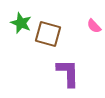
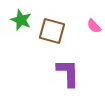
green star: moved 3 px up
brown square: moved 4 px right, 3 px up
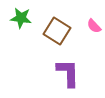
green star: moved 2 px up; rotated 15 degrees counterclockwise
brown square: moved 5 px right; rotated 16 degrees clockwise
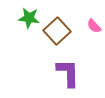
green star: moved 8 px right
brown square: rotated 16 degrees clockwise
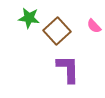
purple L-shape: moved 4 px up
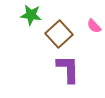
green star: moved 2 px right, 3 px up
brown square: moved 2 px right, 3 px down
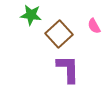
pink semicircle: rotated 14 degrees clockwise
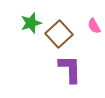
green star: moved 8 px down; rotated 25 degrees counterclockwise
purple L-shape: moved 2 px right
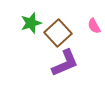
brown square: moved 1 px left, 1 px up
purple L-shape: moved 5 px left, 6 px up; rotated 68 degrees clockwise
